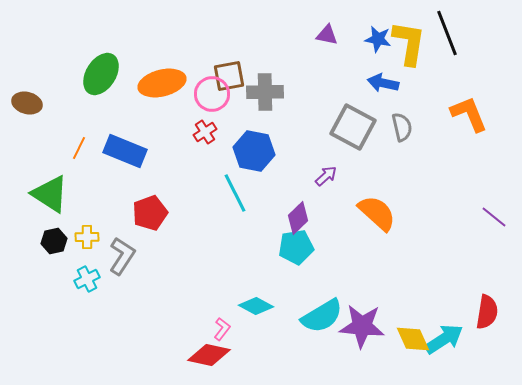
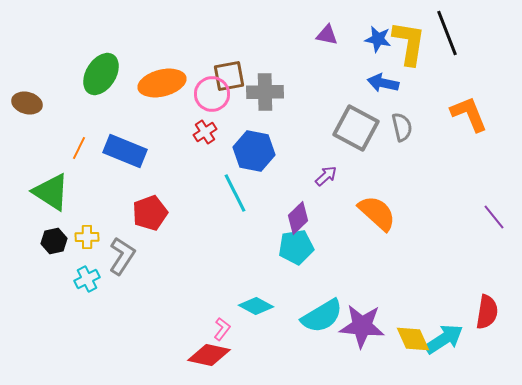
gray square: moved 3 px right, 1 px down
green triangle: moved 1 px right, 2 px up
purple line: rotated 12 degrees clockwise
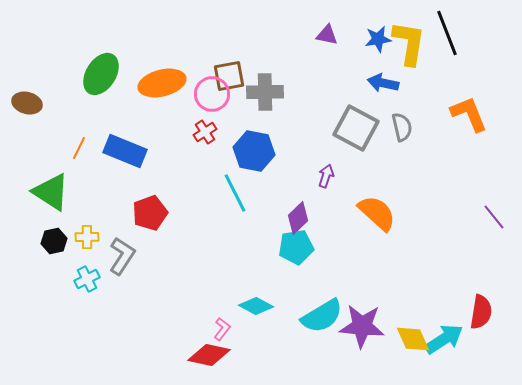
blue star: rotated 20 degrees counterclockwise
purple arrow: rotated 30 degrees counterclockwise
red semicircle: moved 6 px left
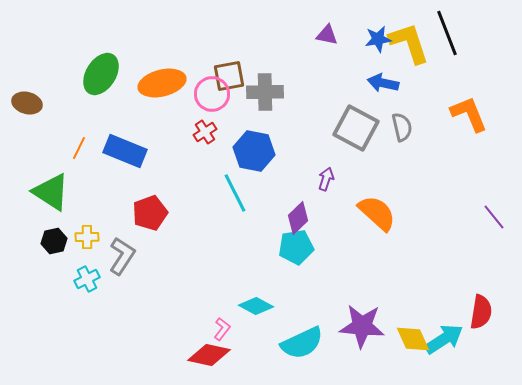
yellow L-shape: rotated 27 degrees counterclockwise
purple arrow: moved 3 px down
cyan semicircle: moved 20 px left, 27 px down; rotated 6 degrees clockwise
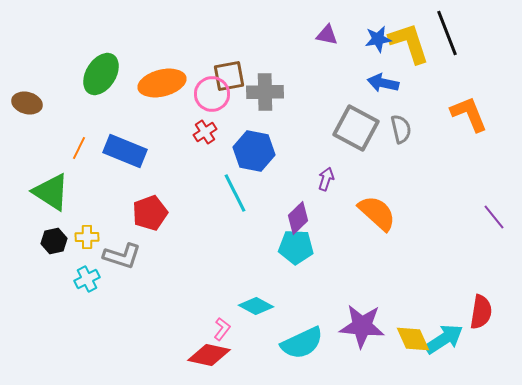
gray semicircle: moved 1 px left, 2 px down
cyan pentagon: rotated 12 degrees clockwise
gray L-shape: rotated 75 degrees clockwise
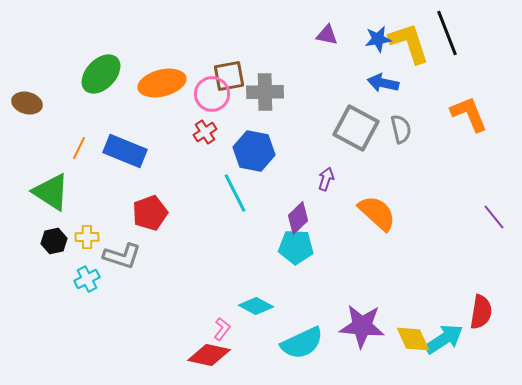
green ellipse: rotated 12 degrees clockwise
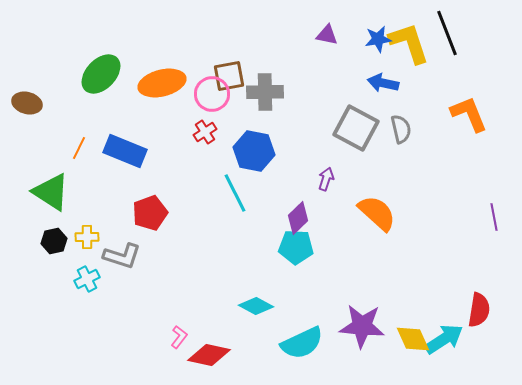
purple line: rotated 28 degrees clockwise
red semicircle: moved 2 px left, 2 px up
pink L-shape: moved 43 px left, 8 px down
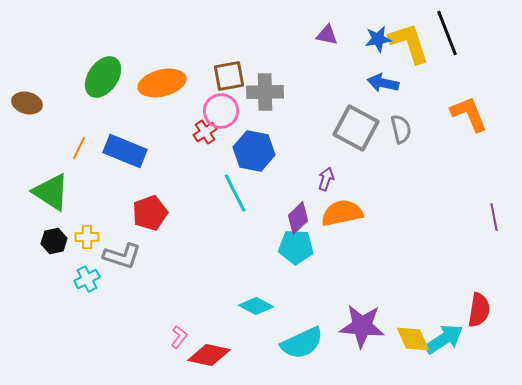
green ellipse: moved 2 px right, 3 px down; rotated 9 degrees counterclockwise
pink circle: moved 9 px right, 17 px down
orange semicircle: moved 35 px left; rotated 54 degrees counterclockwise
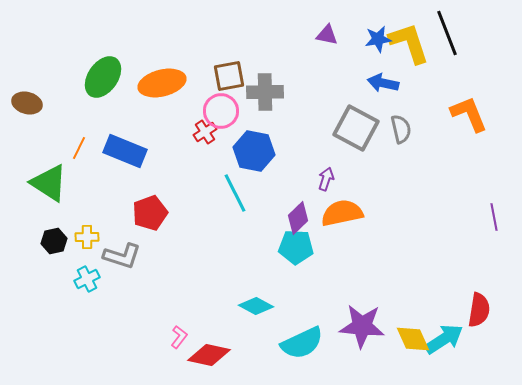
green triangle: moved 2 px left, 9 px up
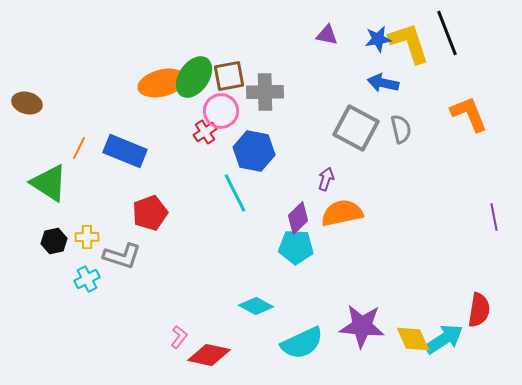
green ellipse: moved 91 px right
